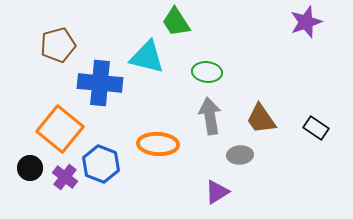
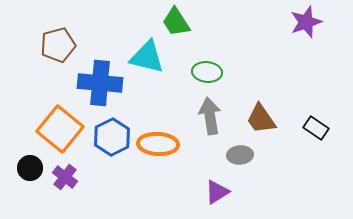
blue hexagon: moved 11 px right, 27 px up; rotated 12 degrees clockwise
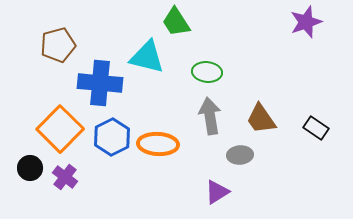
orange square: rotated 6 degrees clockwise
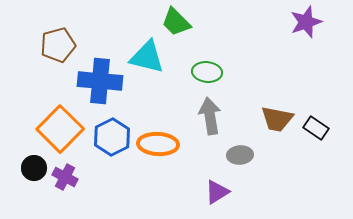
green trapezoid: rotated 12 degrees counterclockwise
blue cross: moved 2 px up
brown trapezoid: moved 16 px right; rotated 44 degrees counterclockwise
black circle: moved 4 px right
purple cross: rotated 10 degrees counterclockwise
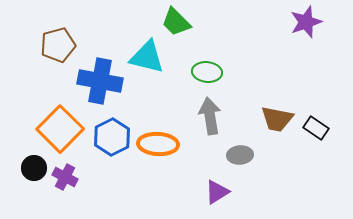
blue cross: rotated 6 degrees clockwise
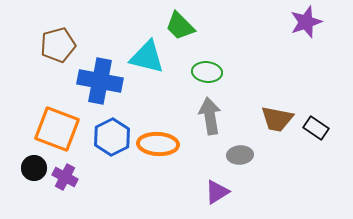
green trapezoid: moved 4 px right, 4 px down
orange square: moved 3 px left; rotated 24 degrees counterclockwise
